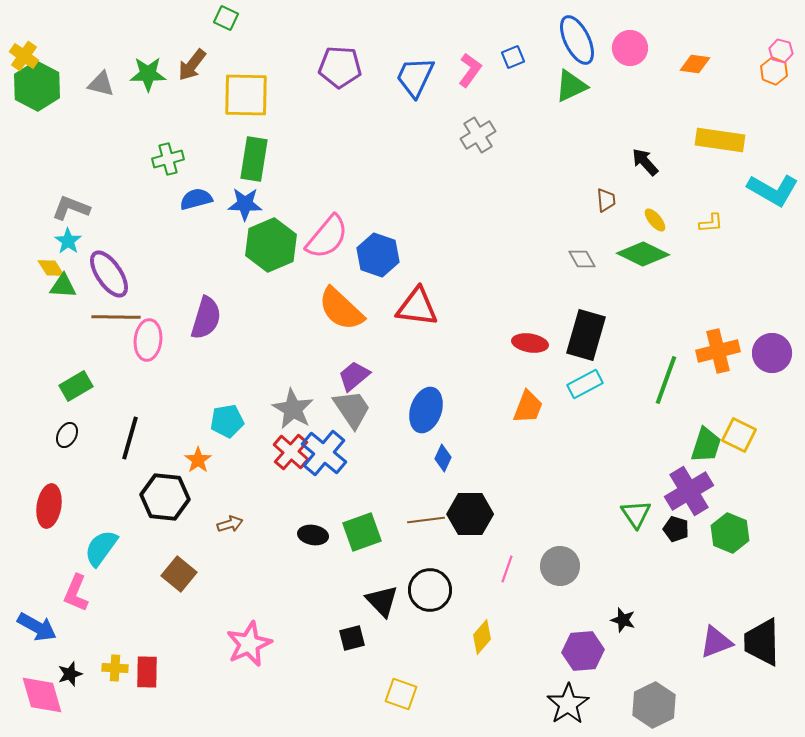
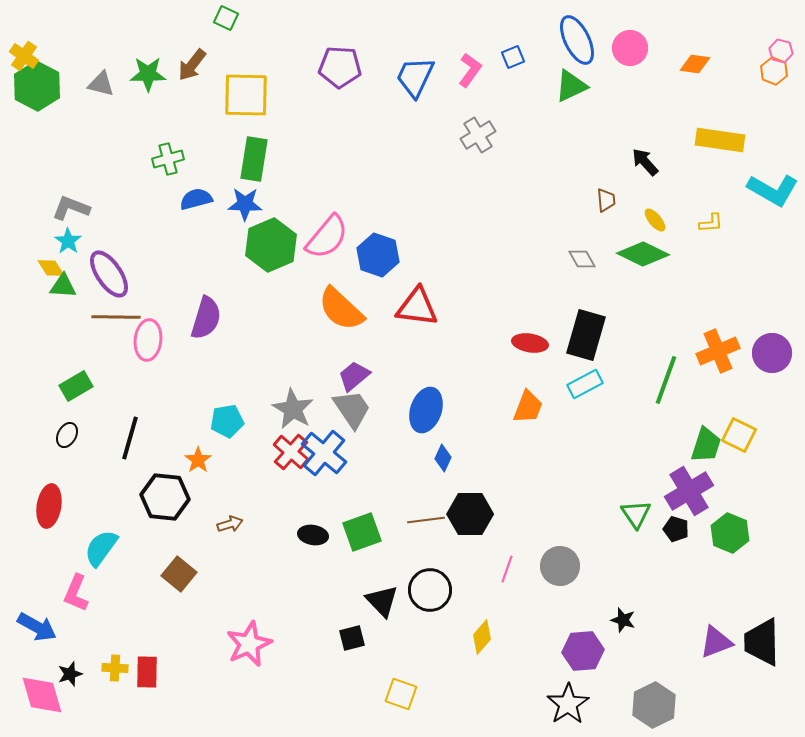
orange cross at (718, 351): rotated 9 degrees counterclockwise
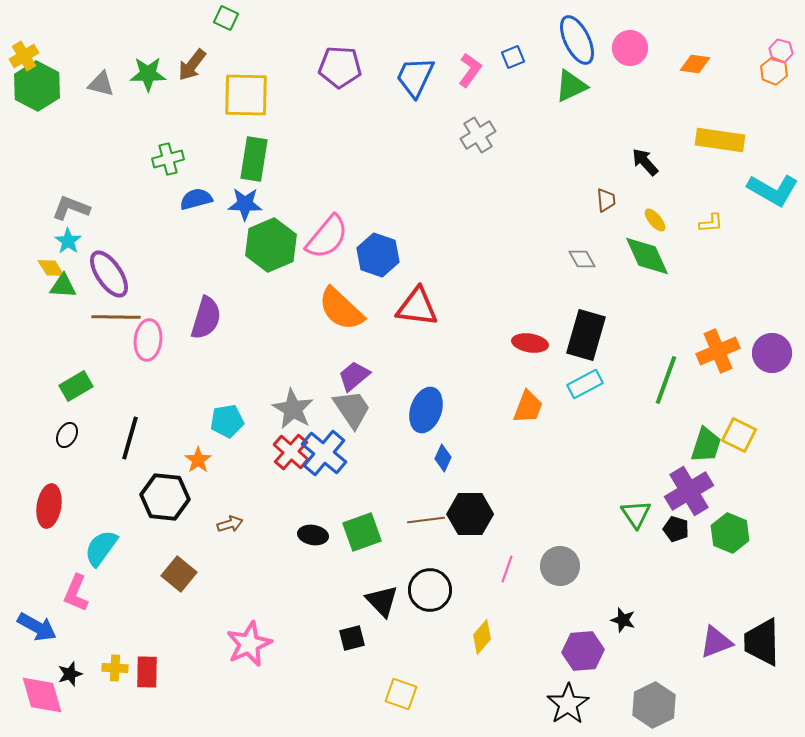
yellow cross at (24, 56): rotated 24 degrees clockwise
green diamond at (643, 254): moved 4 px right, 2 px down; rotated 39 degrees clockwise
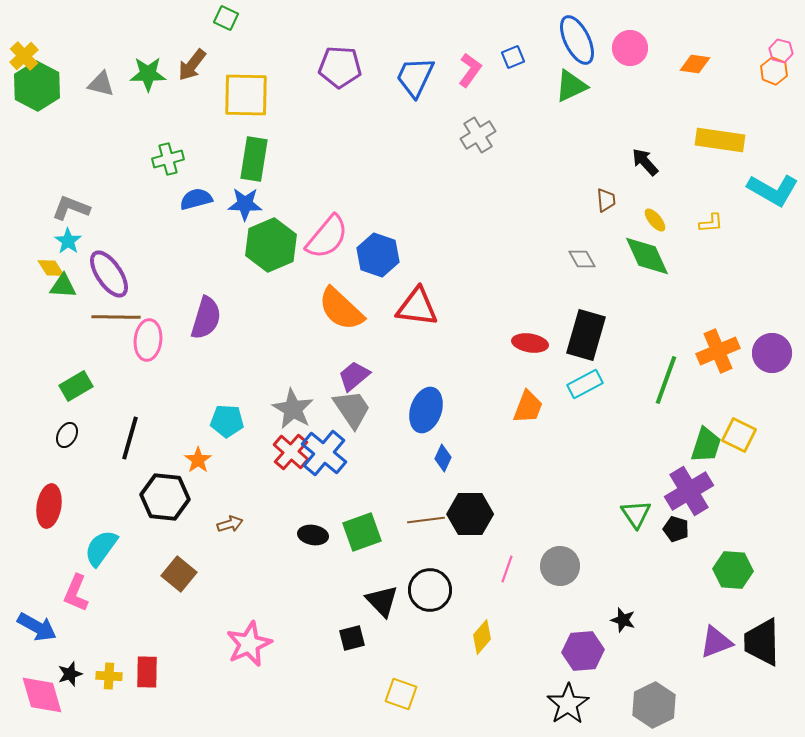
yellow cross at (24, 56): rotated 12 degrees counterclockwise
cyan pentagon at (227, 421): rotated 12 degrees clockwise
green hexagon at (730, 533): moved 3 px right, 37 px down; rotated 18 degrees counterclockwise
yellow cross at (115, 668): moved 6 px left, 8 px down
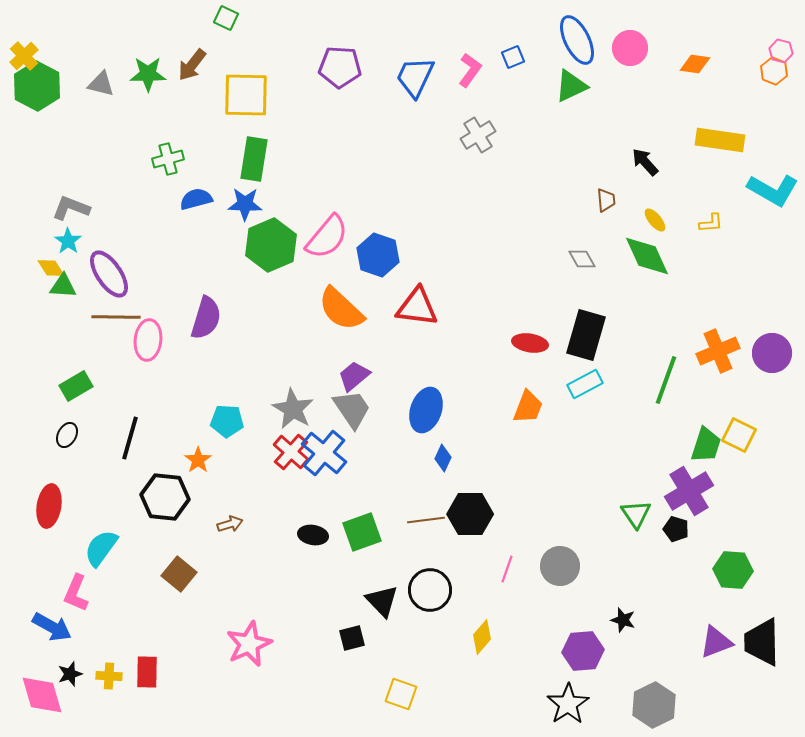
blue arrow at (37, 627): moved 15 px right
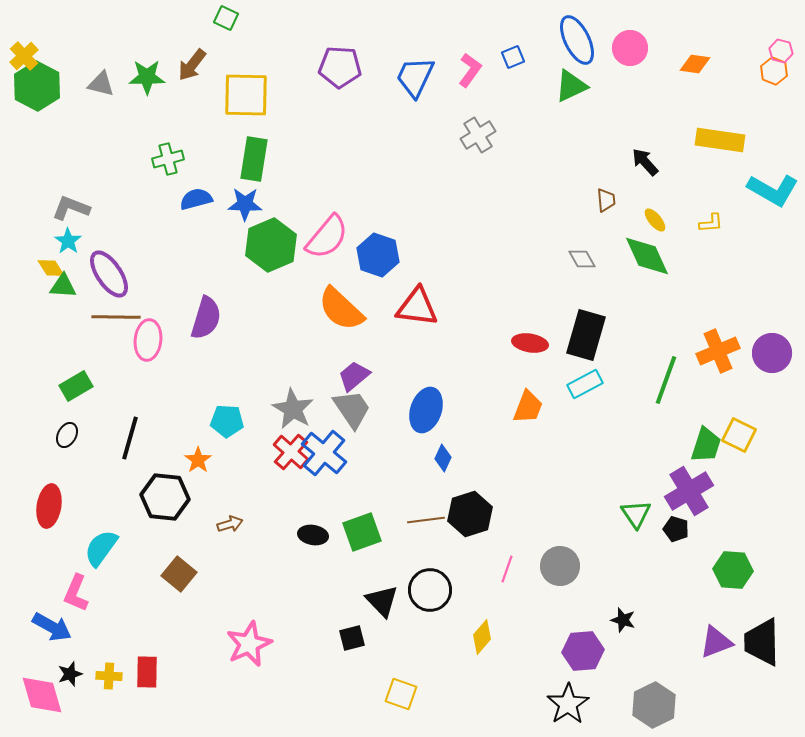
green star at (148, 74): moved 1 px left, 3 px down
black hexagon at (470, 514): rotated 18 degrees counterclockwise
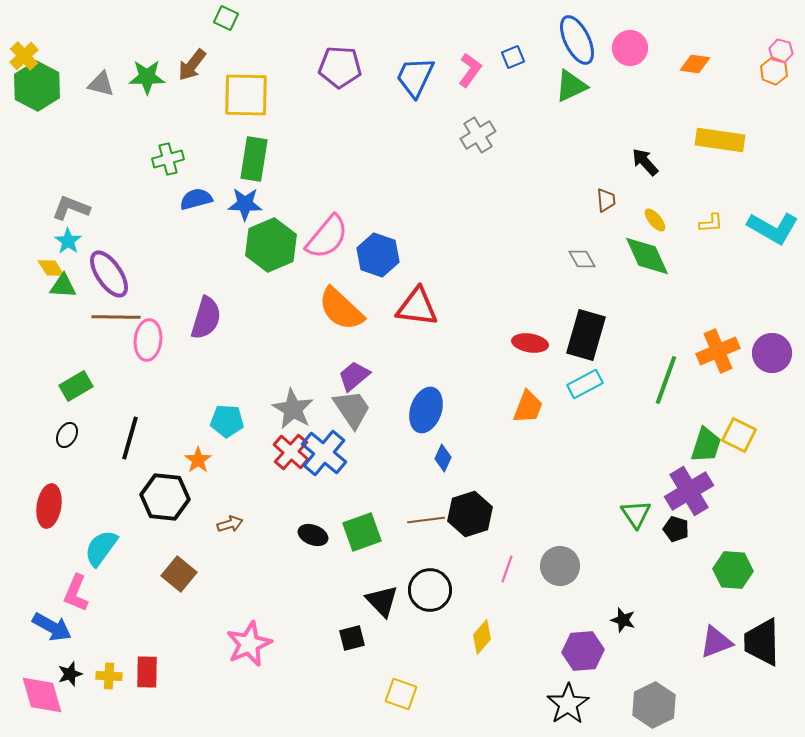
cyan L-shape at (773, 190): moved 38 px down
black ellipse at (313, 535): rotated 12 degrees clockwise
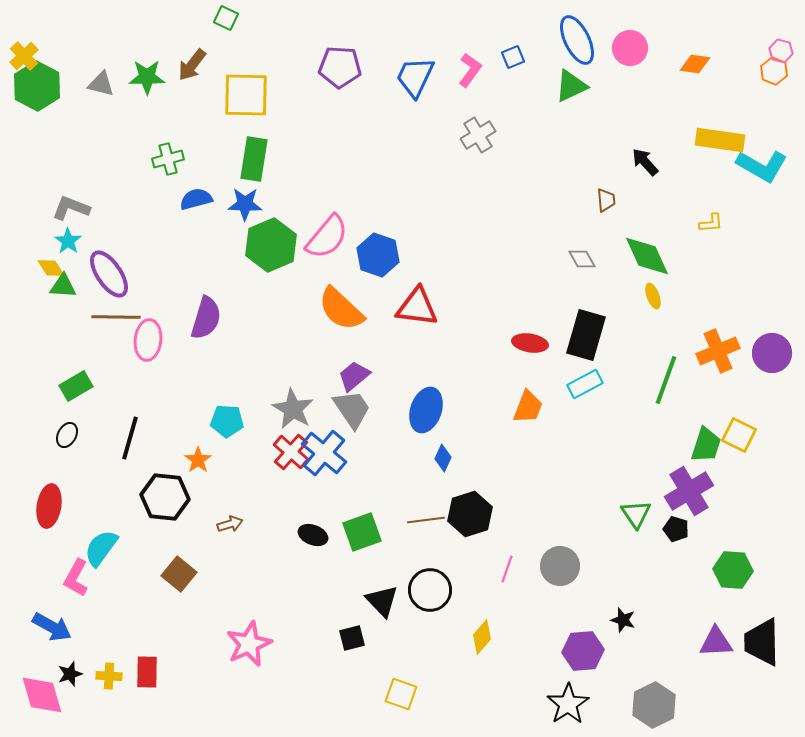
yellow ellipse at (655, 220): moved 2 px left, 76 px down; rotated 20 degrees clockwise
cyan L-shape at (773, 228): moved 11 px left, 62 px up
pink L-shape at (76, 593): moved 15 px up; rotated 6 degrees clockwise
purple triangle at (716, 642): rotated 18 degrees clockwise
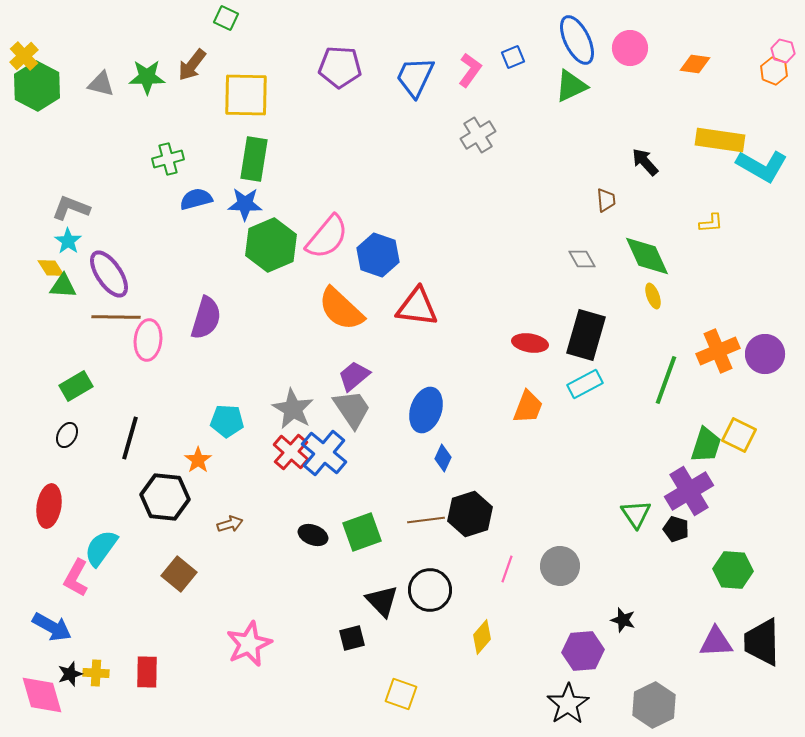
pink hexagon at (781, 51): moved 2 px right
purple circle at (772, 353): moved 7 px left, 1 px down
yellow cross at (109, 676): moved 13 px left, 3 px up
